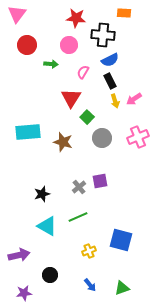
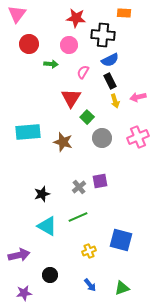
red circle: moved 2 px right, 1 px up
pink arrow: moved 4 px right, 2 px up; rotated 21 degrees clockwise
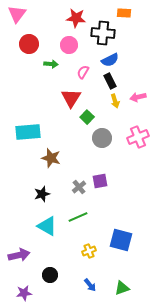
black cross: moved 2 px up
brown star: moved 12 px left, 16 px down
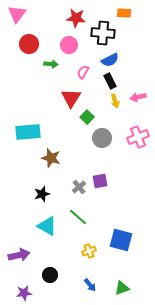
green line: rotated 66 degrees clockwise
